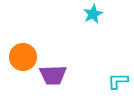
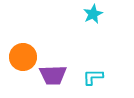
cyan L-shape: moved 25 px left, 4 px up
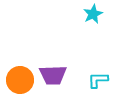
orange circle: moved 3 px left, 23 px down
cyan L-shape: moved 5 px right, 3 px down
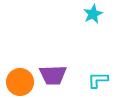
orange circle: moved 2 px down
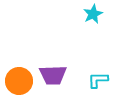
orange circle: moved 1 px left, 1 px up
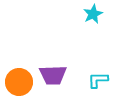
orange circle: moved 1 px down
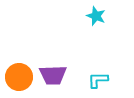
cyan star: moved 3 px right, 2 px down; rotated 24 degrees counterclockwise
orange circle: moved 5 px up
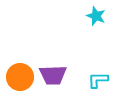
orange circle: moved 1 px right
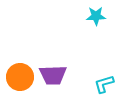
cyan star: rotated 24 degrees counterclockwise
cyan L-shape: moved 6 px right, 4 px down; rotated 15 degrees counterclockwise
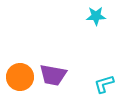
purple trapezoid: rotated 12 degrees clockwise
